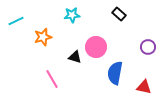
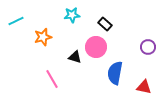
black rectangle: moved 14 px left, 10 px down
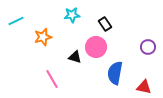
black rectangle: rotated 16 degrees clockwise
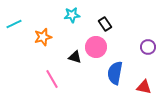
cyan line: moved 2 px left, 3 px down
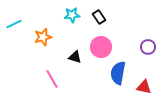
black rectangle: moved 6 px left, 7 px up
pink circle: moved 5 px right
blue semicircle: moved 3 px right
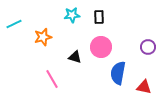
black rectangle: rotated 32 degrees clockwise
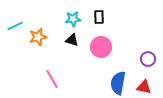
cyan star: moved 1 px right, 4 px down
cyan line: moved 1 px right, 2 px down
orange star: moved 5 px left
purple circle: moved 12 px down
black triangle: moved 3 px left, 17 px up
blue semicircle: moved 10 px down
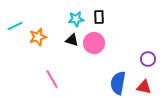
cyan star: moved 3 px right
pink circle: moved 7 px left, 4 px up
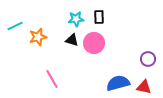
blue semicircle: rotated 65 degrees clockwise
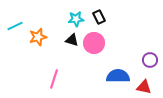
black rectangle: rotated 24 degrees counterclockwise
purple circle: moved 2 px right, 1 px down
pink line: moved 2 px right; rotated 48 degrees clockwise
blue semicircle: moved 7 px up; rotated 15 degrees clockwise
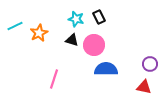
cyan star: rotated 21 degrees clockwise
orange star: moved 1 px right, 4 px up; rotated 12 degrees counterclockwise
pink circle: moved 2 px down
purple circle: moved 4 px down
blue semicircle: moved 12 px left, 7 px up
